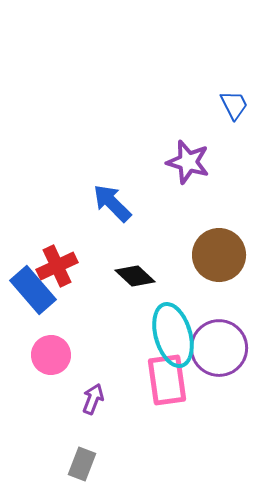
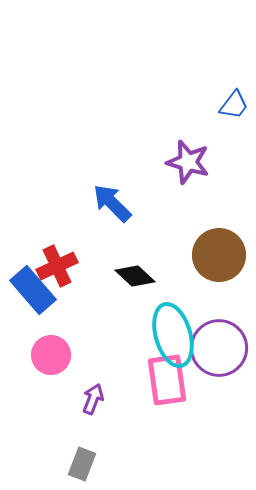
blue trapezoid: rotated 64 degrees clockwise
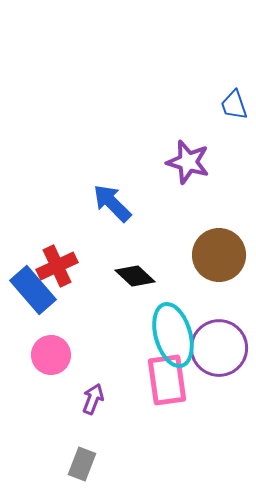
blue trapezoid: rotated 124 degrees clockwise
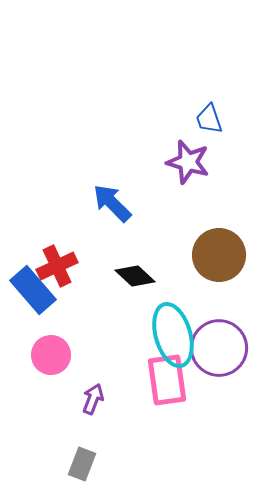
blue trapezoid: moved 25 px left, 14 px down
